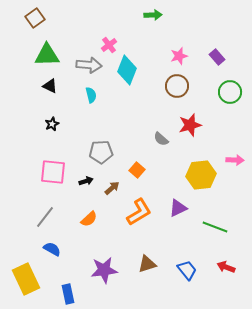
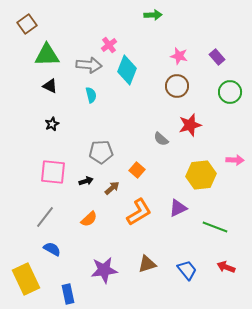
brown square: moved 8 px left, 6 px down
pink star: rotated 30 degrees clockwise
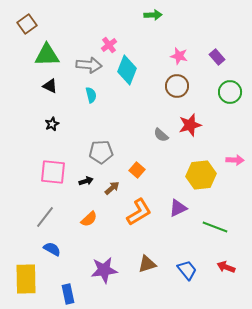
gray semicircle: moved 4 px up
yellow rectangle: rotated 24 degrees clockwise
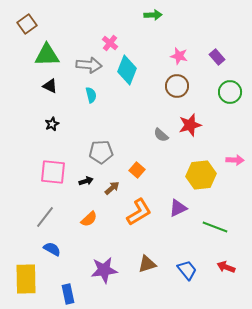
pink cross: moved 1 px right, 2 px up; rotated 14 degrees counterclockwise
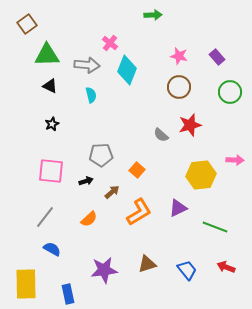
gray arrow: moved 2 px left
brown circle: moved 2 px right, 1 px down
gray pentagon: moved 3 px down
pink square: moved 2 px left, 1 px up
brown arrow: moved 4 px down
yellow rectangle: moved 5 px down
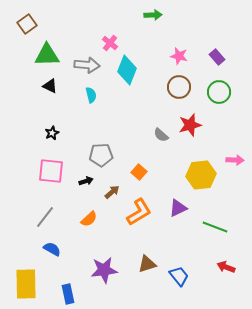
green circle: moved 11 px left
black star: moved 9 px down
orange square: moved 2 px right, 2 px down
blue trapezoid: moved 8 px left, 6 px down
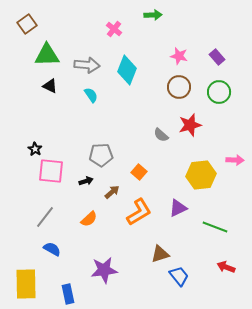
pink cross: moved 4 px right, 14 px up
cyan semicircle: rotated 21 degrees counterclockwise
black star: moved 17 px left, 16 px down; rotated 16 degrees counterclockwise
brown triangle: moved 13 px right, 10 px up
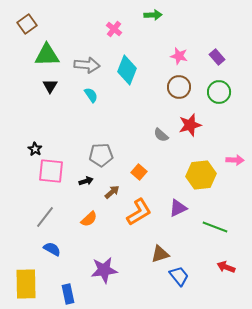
black triangle: rotated 35 degrees clockwise
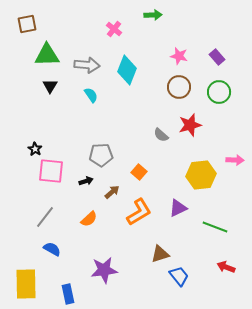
brown square: rotated 24 degrees clockwise
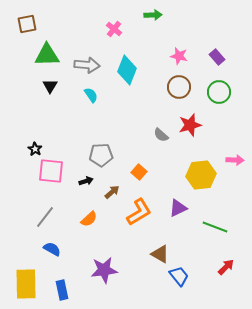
brown triangle: rotated 48 degrees clockwise
red arrow: rotated 114 degrees clockwise
blue rectangle: moved 6 px left, 4 px up
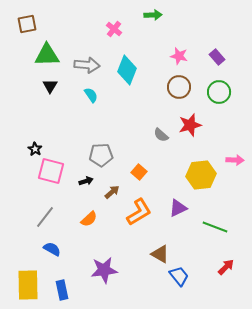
pink square: rotated 8 degrees clockwise
yellow rectangle: moved 2 px right, 1 px down
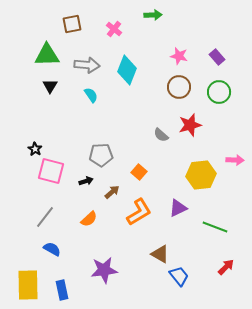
brown square: moved 45 px right
